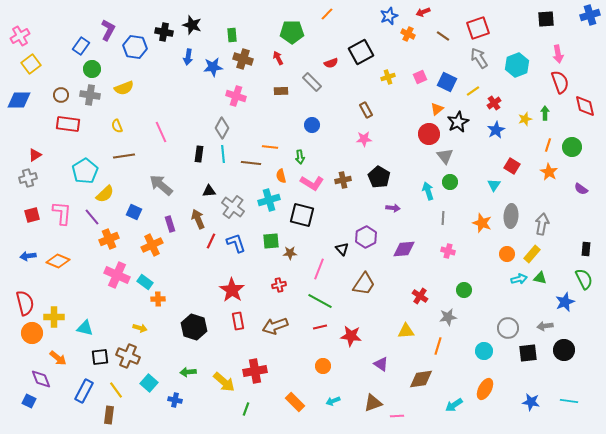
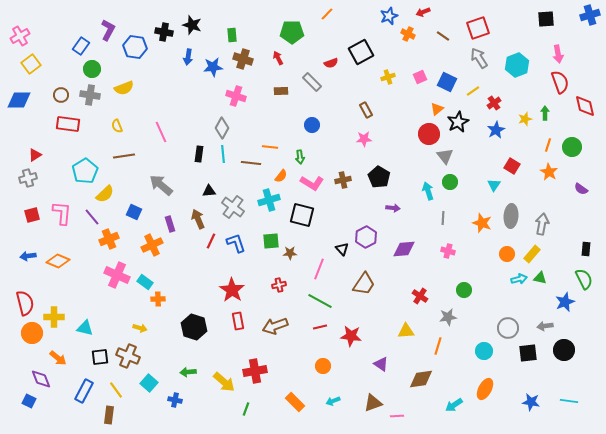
orange semicircle at (281, 176): rotated 128 degrees counterclockwise
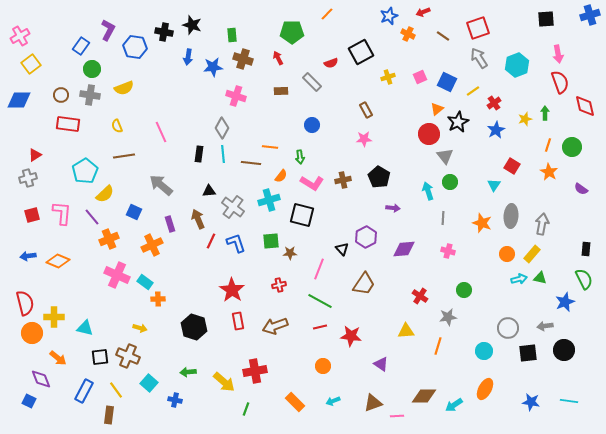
brown diamond at (421, 379): moved 3 px right, 17 px down; rotated 10 degrees clockwise
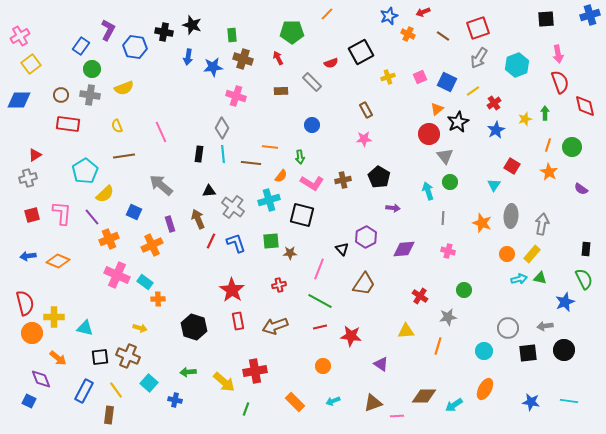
gray arrow at (479, 58): rotated 115 degrees counterclockwise
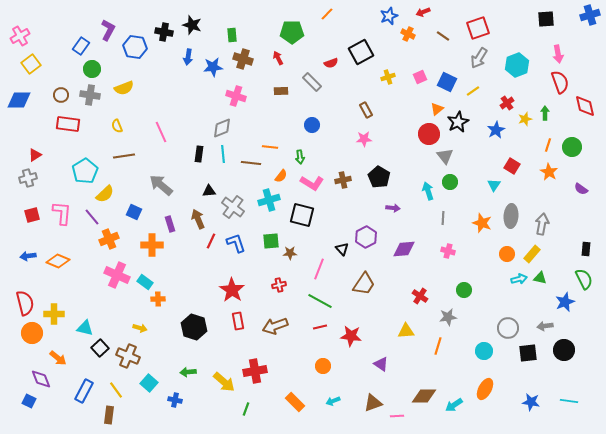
red cross at (494, 103): moved 13 px right
gray diamond at (222, 128): rotated 40 degrees clockwise
orange cross at (152, 245): rotated 25 degrees clockwise
yellow cross at (54, 317): moved 3 px up
black square at (100, 357): moved 9 px up; rotated 36 degrees counterclockwise
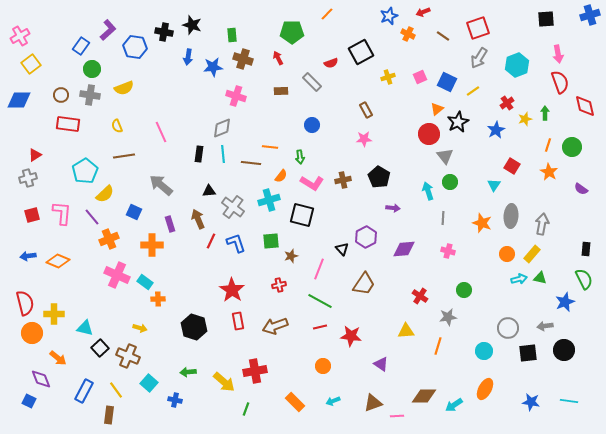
purple L-shape at (108, 30): rotated 20 degrees clockwise
brown star at (290, 253): moved 1 px right, 3 px down; rotated 16 degrees counterclockwise
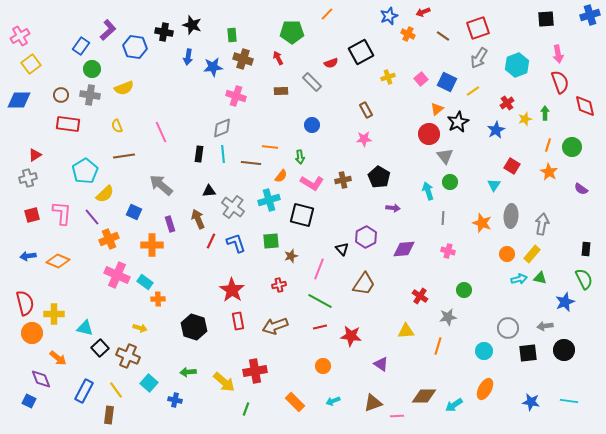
pink square at (420, 77): moved 1 px right, 2 px down; rotated 16 degrees counterclockwise
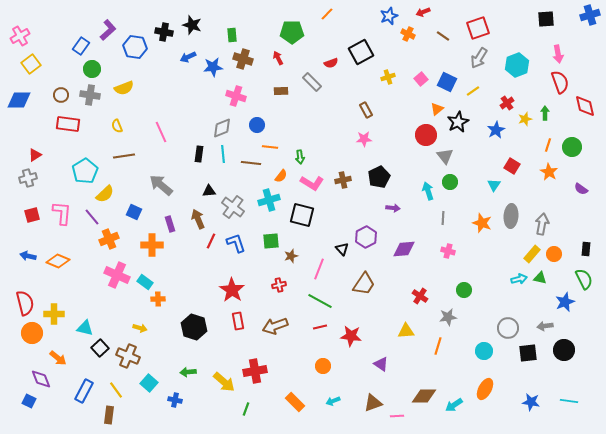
blue arrow at (188, 57): rotated 56 degrees clockwise
blue circle at (312, 125): moved 55 px left
red circle at (429, 134): moved 3 px left, 1 px down
black pentagon at (379, 177): rotated 15 degrees clockwise
orange circle at (507, 254): moved 47 px right
blue arrow at (28, 256): rotated 21 degrees clockwise
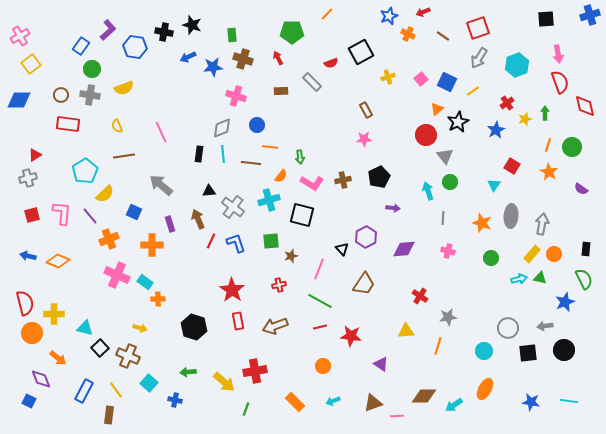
purple line at (92, 217): moved 2 px left, 1 px up
green circle at (464, 290): moved 27 px right, 32 px up
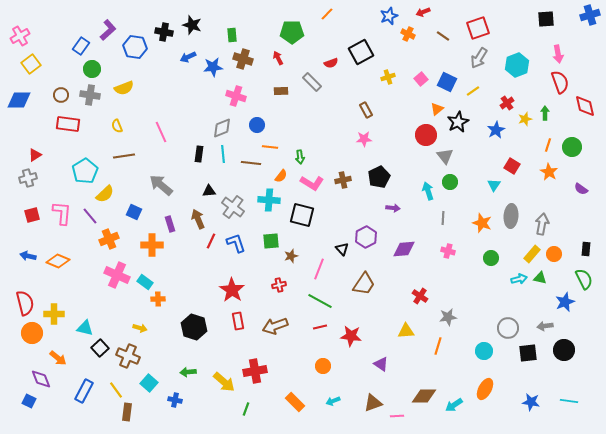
cyan cross at (269, 200): rotated 20 degrees clockwise
brown rectangle at (109, 415): moved 18 px right, 3 px up
